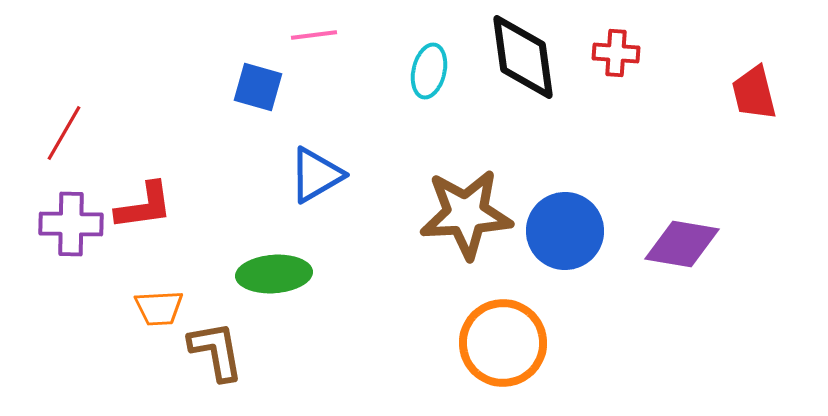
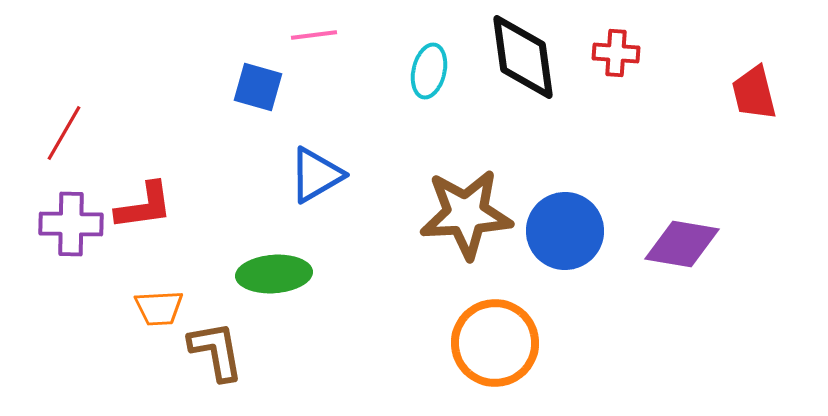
orange circle: moved 8 px left
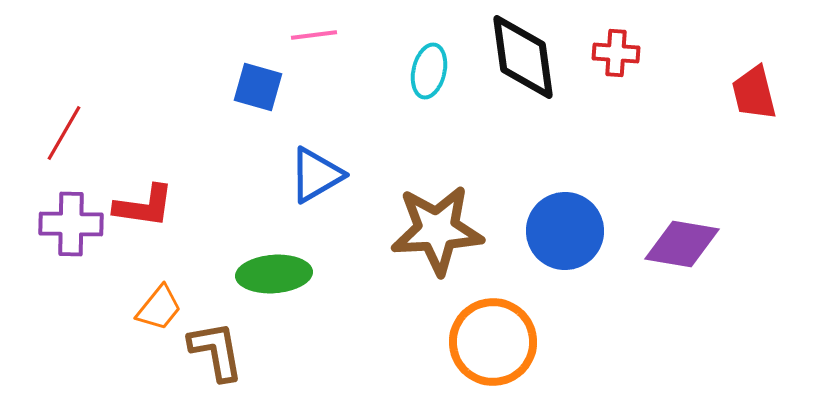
red L-shape: rotated 16 degrees clockwise
brown star: moved 29 px left, 16 px down
orange trapezoid: rotated 48 degrees counterclockwise
orange circle: moved 2 px left, 1 px up
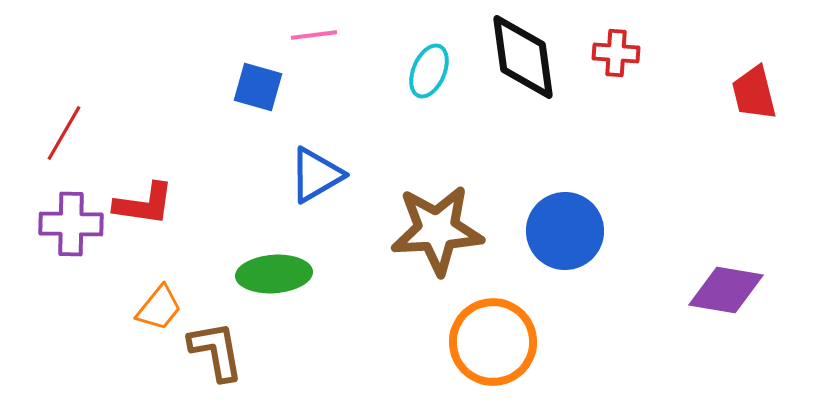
cyan ellipse: rotated 10 degrees clockwise
red L-shape: moved 2 px up
purple diamond: moved 44 px right, 46 px down
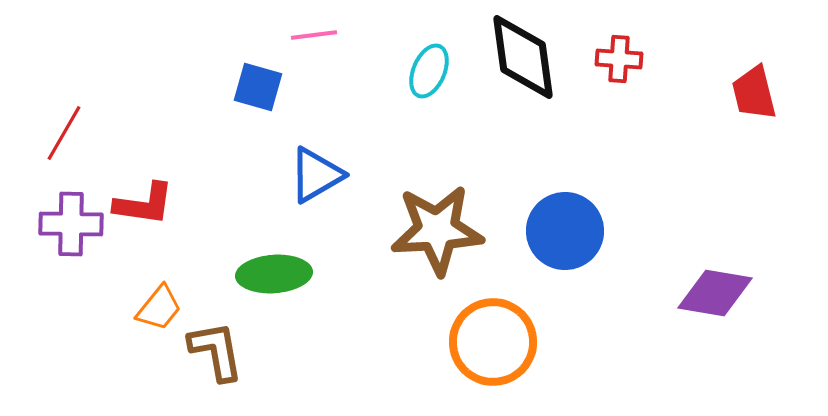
red cross: moved 3 px right, 6 px down
purple diamond: moved 11 px left, 3 px down
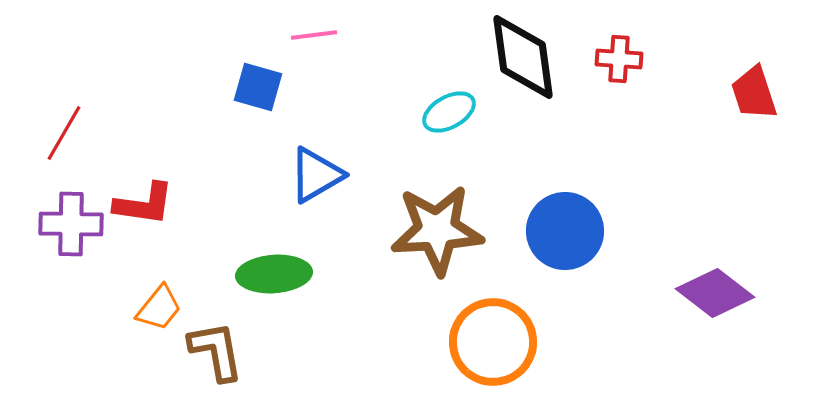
cyan ellipse: moved 20 px right, 41 px down; rotated 38 degrees clockwise
red trapezoid: rotated 4 degrees counterclockwise
purple diamond: rotated 28 degrees clockwise
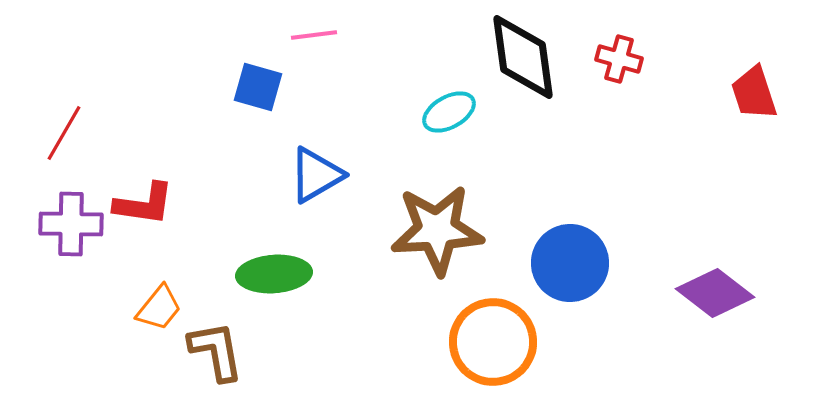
red cross: rotated 12 degrees clockwise
blue circle: moved 5 px right, 32 px down
